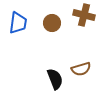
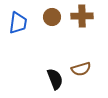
brown cross: moved 2 px left, 1 px down; rotated 15 degrees counterclockwise
brown circle: moved 6 px up
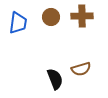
brown circle: moved 1 px left
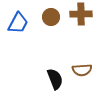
brown cross: moved 1 px left, 2 px up
blue trapezoid: rotated 20 degrees clockwise
brown semicircle: moved 1 px right, 1 px down; rotated 12 degrees clockwise
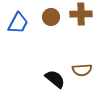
black semicircle: rotated 30 degrees counterclockwise
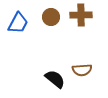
brown cross: moved 1 px down
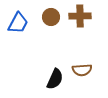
brown cross: moved 1 px left, 1 px down
black semicircle: rotated 75 degrees clockwise
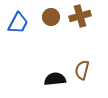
brown cross: rotated 15 degrees counterclockwise
brown semicircle: rotated 108 degrees clockwise
black semicircle: rotated 120 degrees counterclockwise
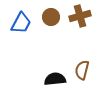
blue trapezoid: moved 3 px right
